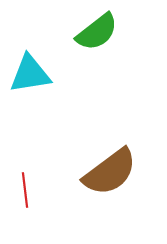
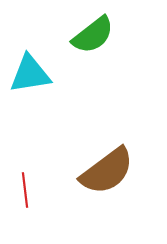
green semicircle: moved 4 px left, 3 px down
brown semicircle: moved 3 px left, 1 px up
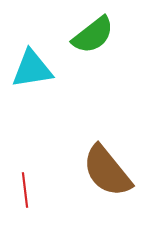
cyan triangle: moved 2 px right, 5 px up
brown semicircle: rotated 88 degrees clockwise
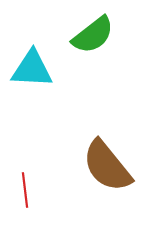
cyan triangle: rotated 12 degrees clockwise
brown semicircle: moved 5 px up
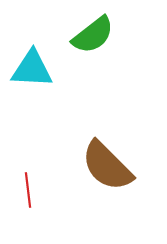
brown semicircle: rotated 6 degrees counterclockwise
red line: moved 3 px right
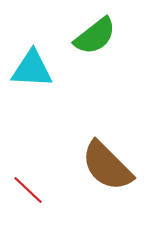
green semicircle: moved 2 px right, 1 px down
red line: rotated 40 degrees counterclockwise
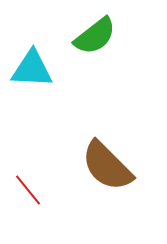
red line: rotated 8 degrees clockwise
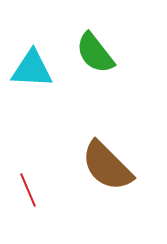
green semicircle: moved 17 px down; rotated 90 degrees clockwise
red line: rotated 16 degrees clockwise
